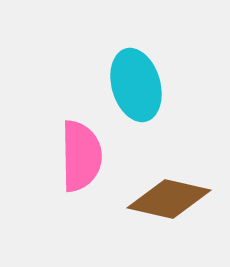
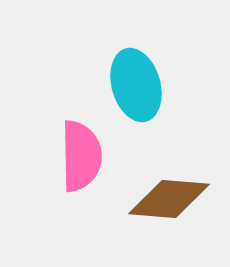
brown diamond: rotated 8 degrees counterclockwise
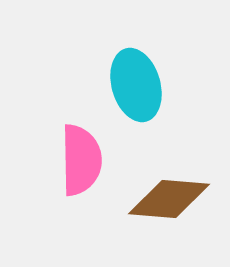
pink semicircle: moved 4 px down
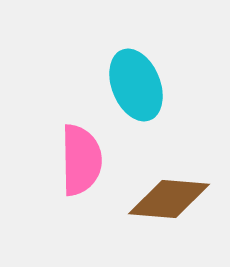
cyan ellipse: rotated 6 degrees counterclockwise
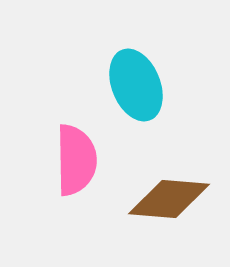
pink semicircle: moved 5 px left
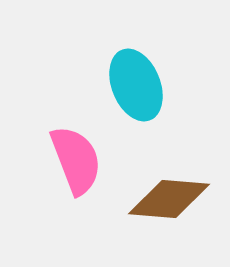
pink semicircle: rotated 20 degrees counterclockwise
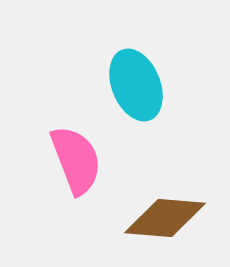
brown diamond: moved 4 px left, 19 px down
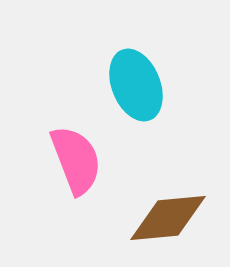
brown diamond: moved 3 px right; rotated 10 degrees counterclockwise
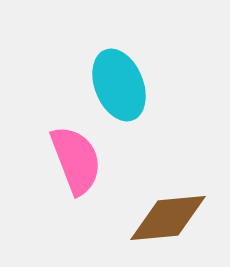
cyan ellipse: moved 17 px left
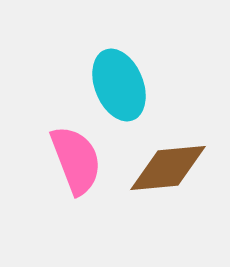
brown diamond: moved 50 px up
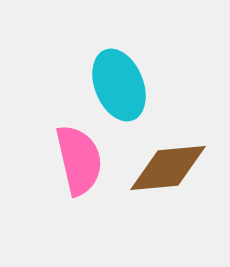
pink semicircle: moved 3 px right; rotated 8 degrees clockwise
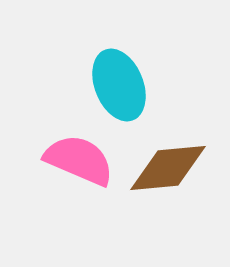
pink semicircle: rotated 54 degrees counterclockwise
